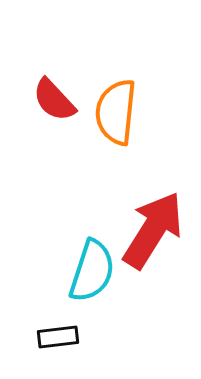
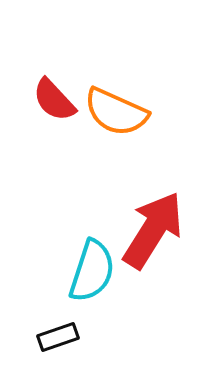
orange semicircle: rotated 72 degrees counterclockwise
black rectangle: rotated 12 degrees counterclockwise
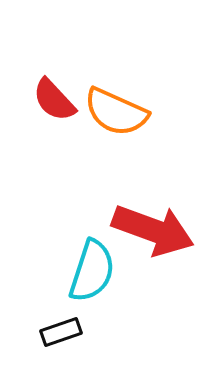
red arrow: rotated 78 degrees clockwise
black rectangle: moved 3 px right, 5 px up
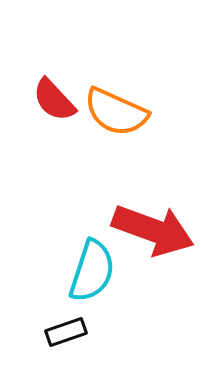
black rectangle: moved 5 px right
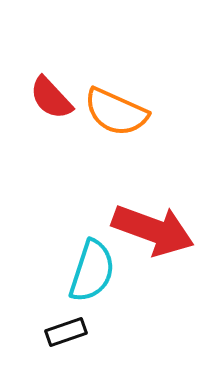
red semicircle: moved 3 px left, 2 px up
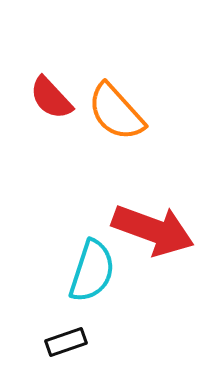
orange semicircle: rotated 24 degrees clockwise
black rectangle: moved 10 px down
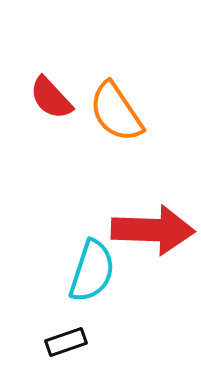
orange semicircle: rotated 8 degrees clockwise
red arrow: rotated 18 degrees counterclockwise
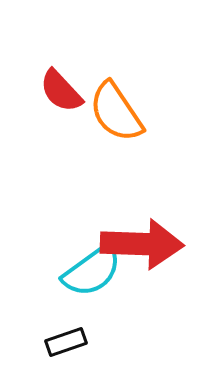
red semicircle: moved 10 px right, 7 px up
red arrow: moved 11 px left, 14 px down
cyan semicircle: rotated 36 degrees clockwise
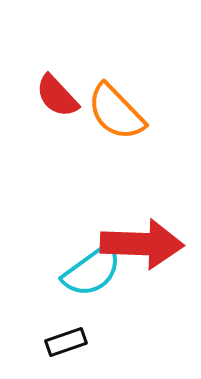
red semicircle: moved 4 px left, 5 px down
orange semicircle: rotated 10 degrees counterclockwise
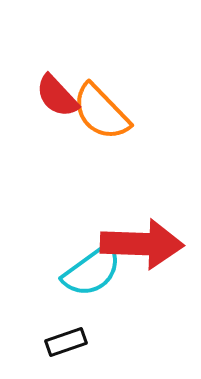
orange semicircle: moved 15 px left
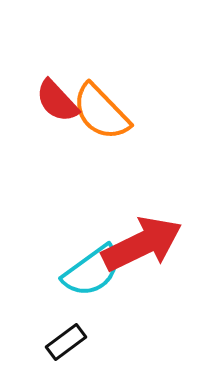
red semicircle: moved 5 px down
red arrow: rotated 28 degrees counterclockwise
black rectangle: rotated 18 degrees counterclockwise
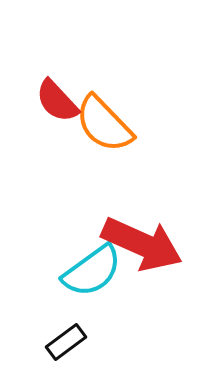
orange semicircle: moved 3 px right, 12 px down
red arrow: rotated 50 degrees clockwise
